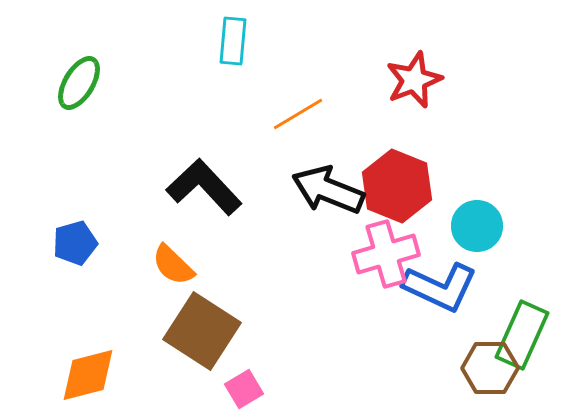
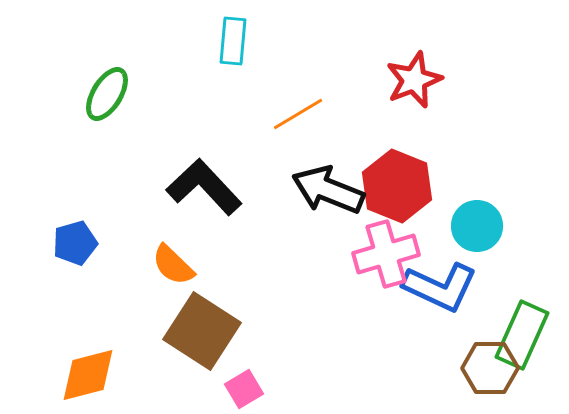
green ellipse: moved 28 px right, 11 px down
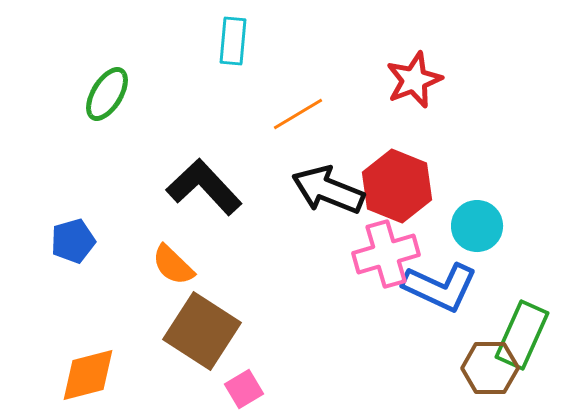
blue pentagon: moved 2 px left, 2 px up
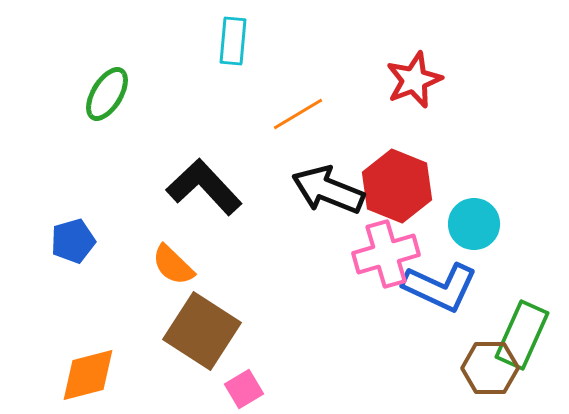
cyan circle: moved 3 px left, 2 px up
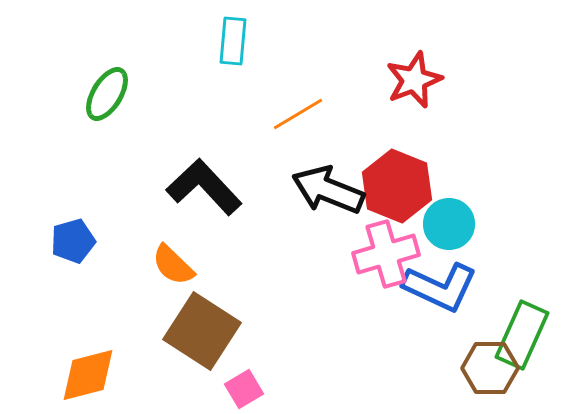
cyan circle: moved 25 px left
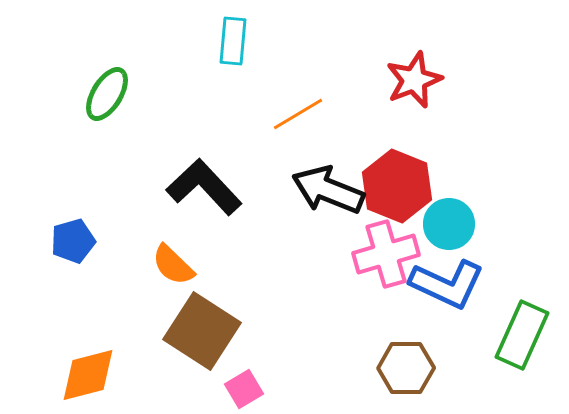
blue L-shape: moved 7 px right, 3 px up
brown hexagon: moved 84 px left
